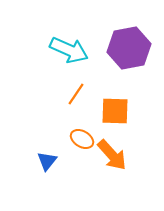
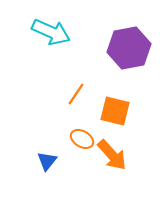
cyan arrow: moved 18 px left, 18 px up
orange square: rotated 12 degrees clockwise
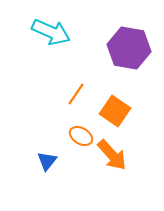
purple hexagon: rotated 21 degrees clockwise
orange square: rotated 20 degrees clockwise
orange ellipse: moved 1 px left, 3 px up
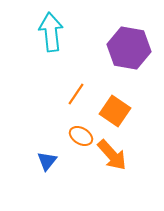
cyan arrow: rotated 120 degrees counterclockwise
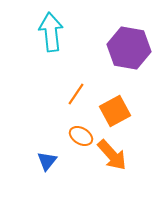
orange square: rotated 28 degrees clockwise
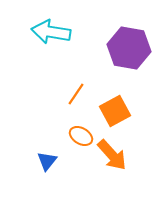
cyan arrow: rotated 75 degrees counterclockwise
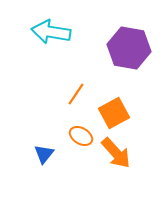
orange square: moved 1 px left, 2 px down
orange arrow: moved 4 px right, 2 px up
blue triangle: moved 3 px left, 7 px up
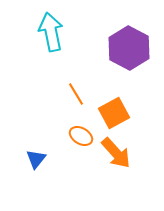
cyan arrow: rotated 69 degrees clockwise
purple hexagon: rotated 18 degrees clockwise
orange line: rotated 65 degrees counterclockwise
blue triangle: moved 8 px left, 5 px down
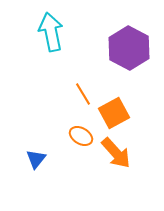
orange line: moved 7 px right
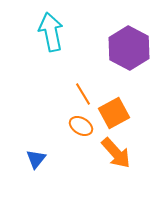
orange ellipse: moved 10 px up
